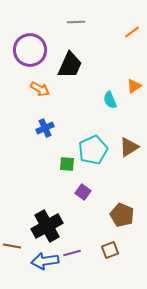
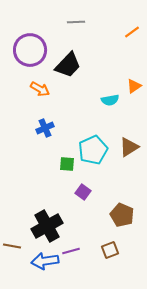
black trapezoid: moved 2 px left; rotated 20 degrees clockwise
cyan semicircle: rotated 78 degrees counterclockwise
purple line: moved 1 px left, 2 px up
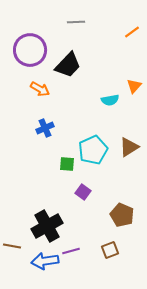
orange triangle: rotated 14 degrees counterclockwise
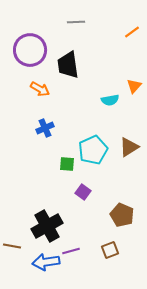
black trapezoid: rotated 128 degrees clockwise
blue arrow: moved 1 px right, 1 px down
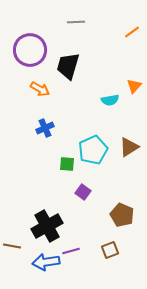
black trapezoid: moved 1 px down; rotated 24 degrees clockwise
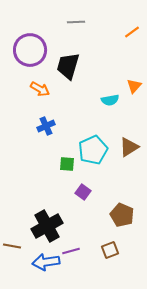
blue cross: moved 1 px right, 2 px up
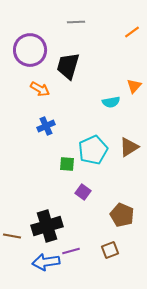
cyan semicircle: moved 1 px right, 2 px down
black cross: rotated 12 degrees clockwise
brown line: moved 10 px up
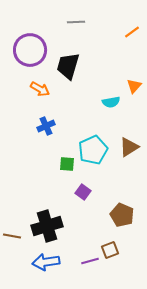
purple line: moved 19 px right, 10 px down
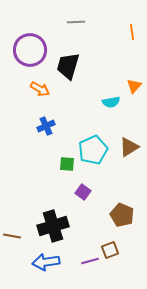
orange line: rotated 63 degrees counterclockwise
black cross: moved 6 px right
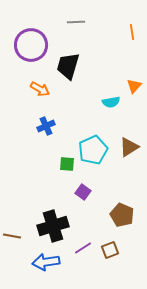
purple circle: moved 1 px right, 5 px up
purple line: moved 7 px left, 13 px up; rotated 18 degrees counterclockwise
